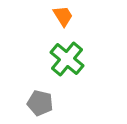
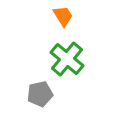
gray pentagon: moved 9 px up; rotated 25 degrees counterclockwise
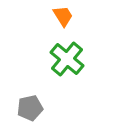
gray pentagon: moved 10 px left, 14 px down
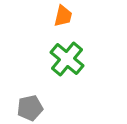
orange trapezoid: rotated 45 degrees clockwise
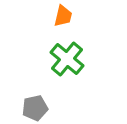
gray pentagon: moved 5 px right
